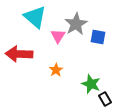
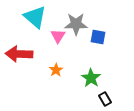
gray star: rotated 30 degrees clockwise
green star: moved 6 px up; rotated 12 degrees clockwise
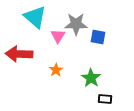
black rectangle: rotated 56 degrees counterclockwise
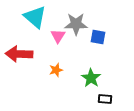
orange star: rotated 16 degrees clockwise
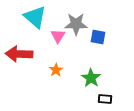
orange star: rotated 16 degrees counterclockwise
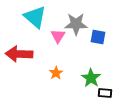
orange star: moved 3 px down
black rectangle: moved 6 px up
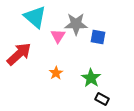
red arrow: rotated 136 degrees clockwise
black rectangle: moved 3 px left, 6 px down; rotated 24 degrees clockwise
